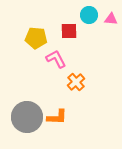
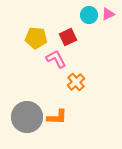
pink triangle: moved 3 px left, 5 px up; rotated 32 degrees counterclockwise
red square: moved 1 px left, 6 px down; rotated 24 degrees counterclockwise
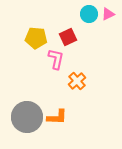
cyan circle: moved 1 px up
pink L-shape: rotated 40 degrees clockwise
orange cross: moved 1 px right, 1 px up
